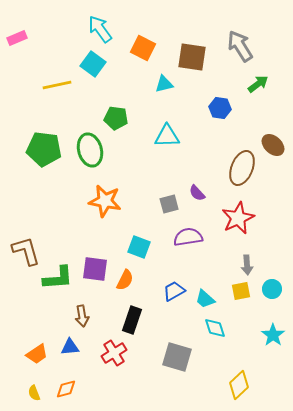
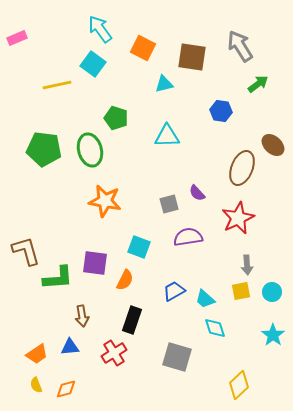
blue hexagon at (220, 108): moved 1 px right, 3 px down
green pentagon at (116, 118): rotated 10 degrees clockwise
purple square at (95, 269): moved 6 px up
cyan circle at (272, 289): moved 3 px down
yellow semicircle at (34, 393): moved 2 px right, 8 px up
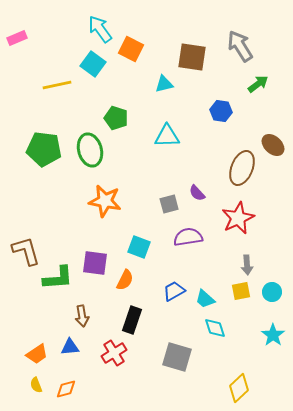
orange square at (143, 48): moved 12 px left, 1 px down
yellow diamond at (239, 385): moved 3 px down
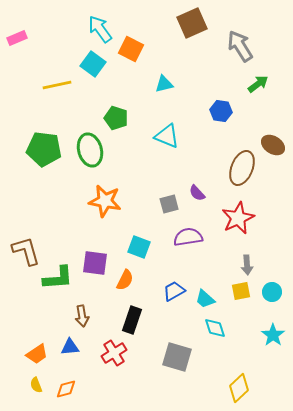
brown square at (192, 57): moved 34 px up; rotated 32 degrees counterclockwise
cyan triangle at (167, 136): rotated 24 degrees clockwise
brown ellipse at (273, 145): rotated 10 degrees counterclockwise
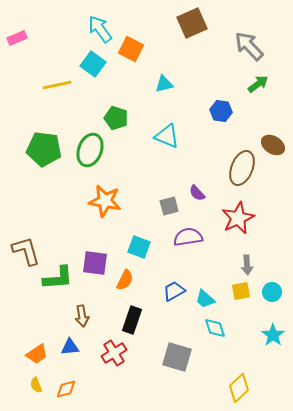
gray arrow at (240, 46): moved 9 px right; rotated 12 degrees counterclockwise
green ellipse at (90, 150): rotated 36 degrees clockwise
gray square at (169, 204): moved 2 px down
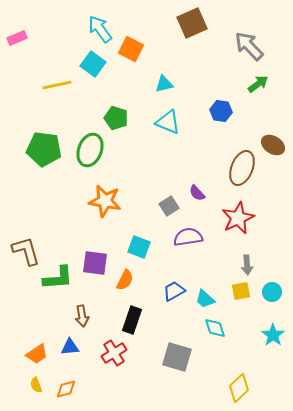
cyan triangle at (167, 136): moved 1 px right, 14 px up
gray square at (169, 206): rotated 18 degrees counterclockwise
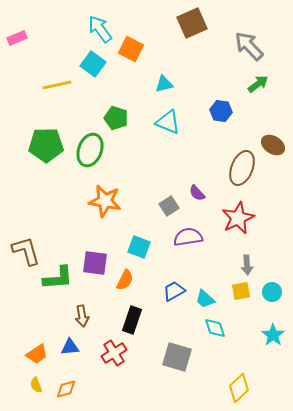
green pentagon at (44, 149): moved 2 px right, 4 px up; rotated 8 degrees counterclockwise
